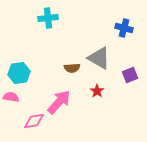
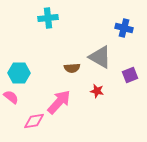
gray triangle: moved 1 px right, 1 px up
cyan hexagon: rotated 10 degrees clockwise
red star: rotated 24 degrees counterclockwise
pink semicircle: rotated 28 degrees clockwise
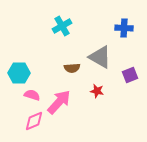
cyan cross: moved 14 px right, 8 px down; rotated 24 degrees counterclockwise
blue cross: rotated 12 degrees counterclockwise
pink semicircle: moved 21 px right, 2 px up; rotated 21 degrees counterclockwise
pink diamond: rotated 15 degrees counterclockwise
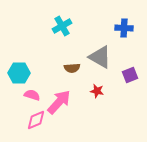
pink diamond: moved 2 px right, 1 px up
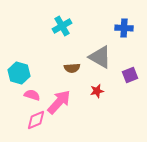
cyan hexagon: rotated 15 degrees clockwise
red star: rotated 24 degrees counterclockwise
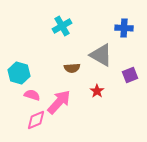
gray triangle: moved 1 px right, 2 px up
red star: rotated 24 degrees counterclockwise
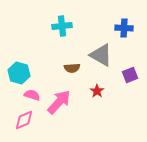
cyan cross: rotated 24 degrees clockwise
pink diamond: moved 12 px left
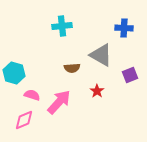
cyan hexagon: moved 5 px left
